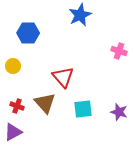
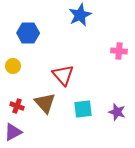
pink cross: rotated 14 degrees counterclockwise
red triangle: moved 2 px up
purple star: moved 2 px left
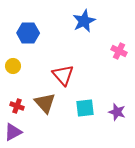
blue star: moved 4 px right, 6 px down
pink cross: rotated 21 degrees clockwise
cyan square: moved 2 px right, 1 px up
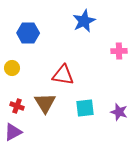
pink cross: rotated 28 degrees counterclockwise
yellow circle: moved 1 px left, 2 px down
red triangle: rotated 40 degrees counterclockwise
brown triangle: rotated 10 degrees clockwise
purple star: moved 2 px right
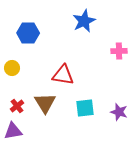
red cross: rotated 32 degrees clockwise
purple triangle: moved 1 px up; rotated 18 degrees clockwise
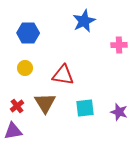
pink cross: moved 6 px up
yellow circle: moved 13 px right
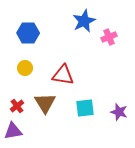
pink cross: moved 10 px left, 8 px up; rotated 21 degrees counterclockwise
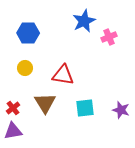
red cross: moved 4 px left, 2 px down
purple star: moved 2 px right, 2 px up
